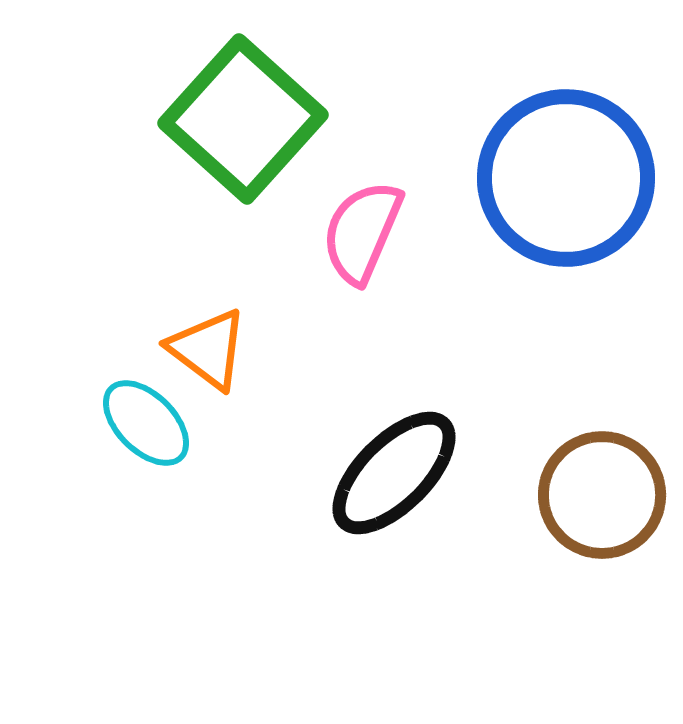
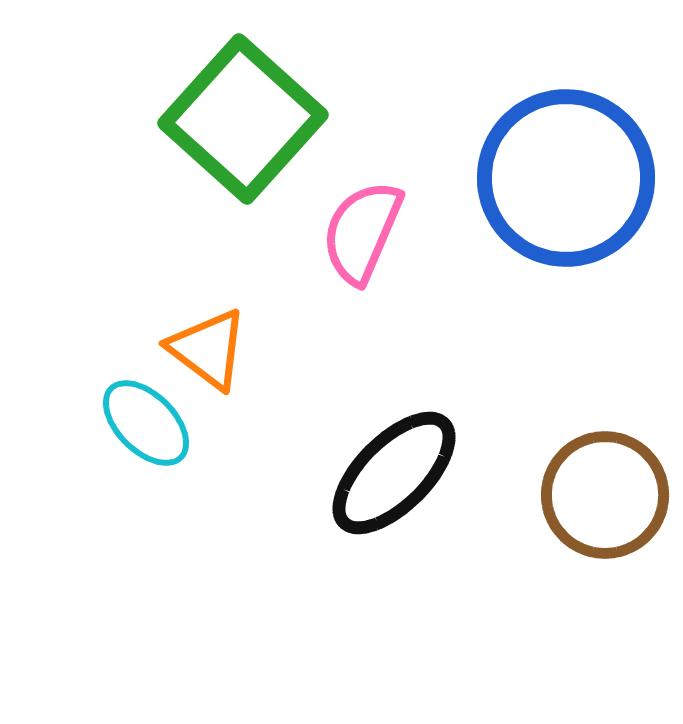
brown circle: moved 3 px right
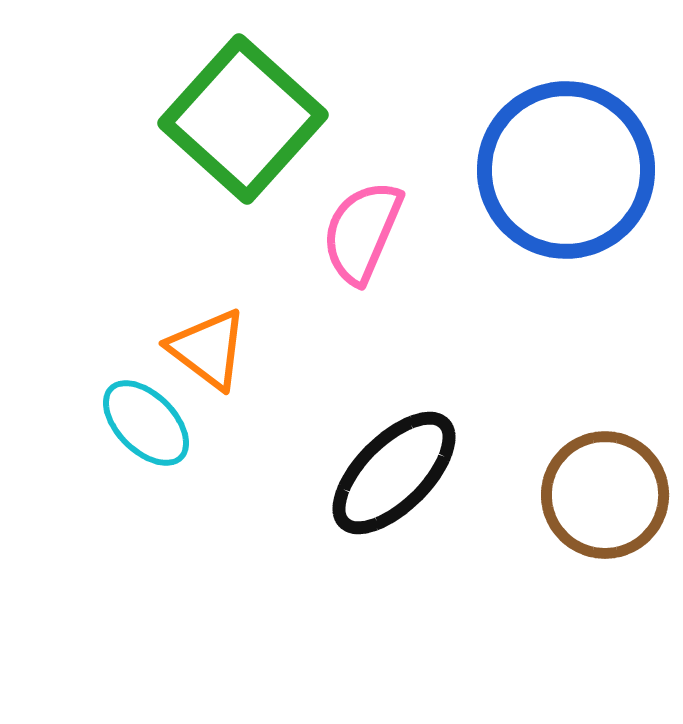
blue circle: moved 8 px up
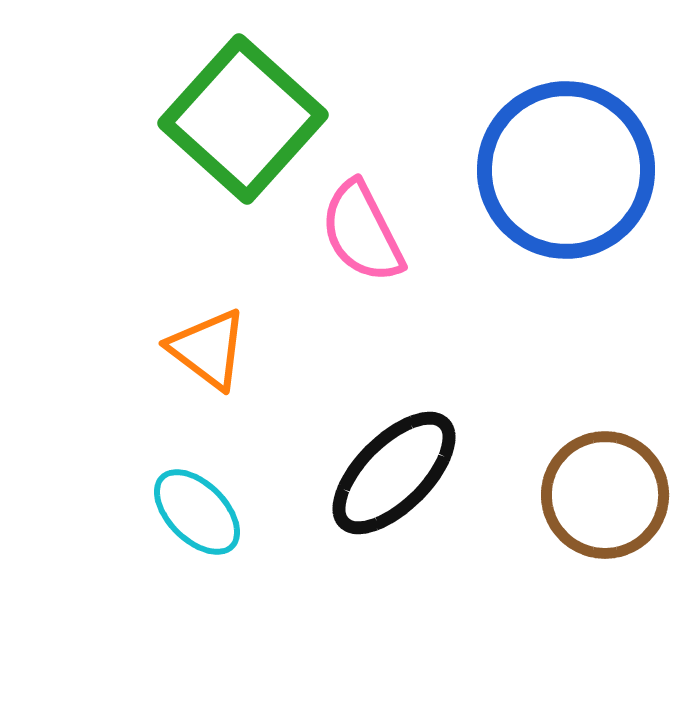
pink semicircle: rotated 50 degrees counterclockwise
cyan ellipse: moved 51 px right, 89 px down
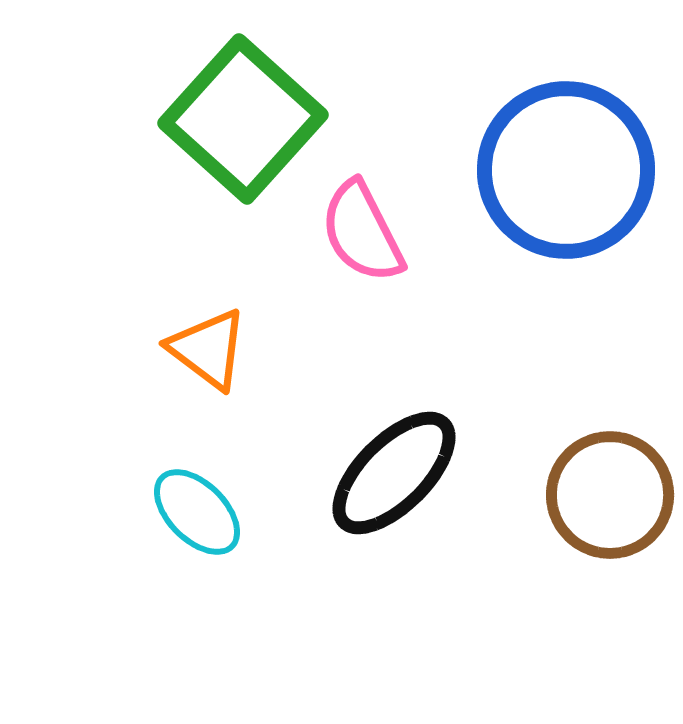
brown circle: moved 5 px right
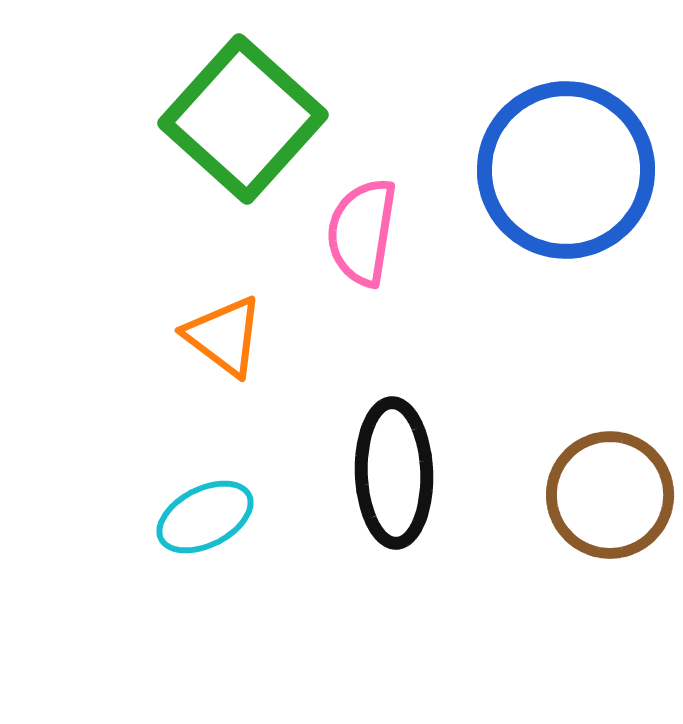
pink semicircle: rotated 36 degrees clockwise
orange triangle: moved 16 px right, 13 px up
black ellipse: rotated 47 degrees counterclockwise
cyan ellipse: moved 8 px right, 5 px down; rotated 72 degrees counterclockwise
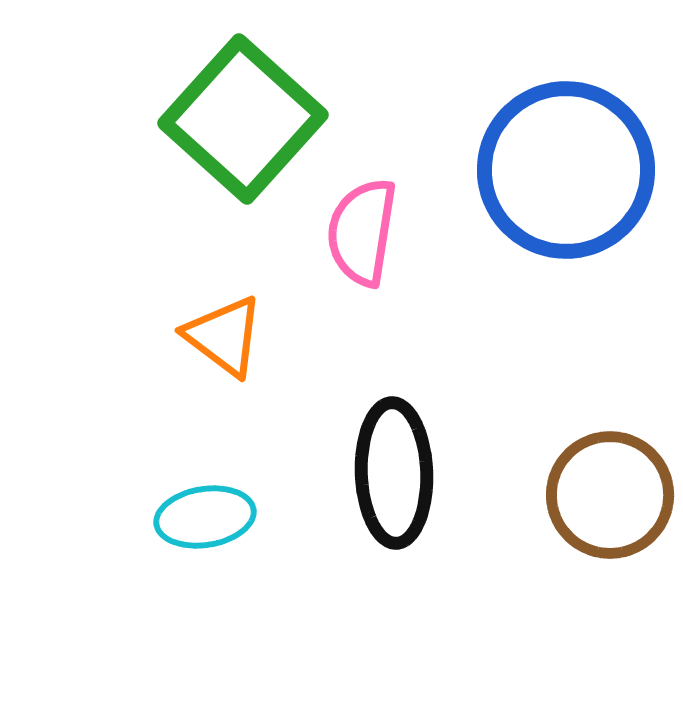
cyan ellipse: rotated 18 degrees clockwise
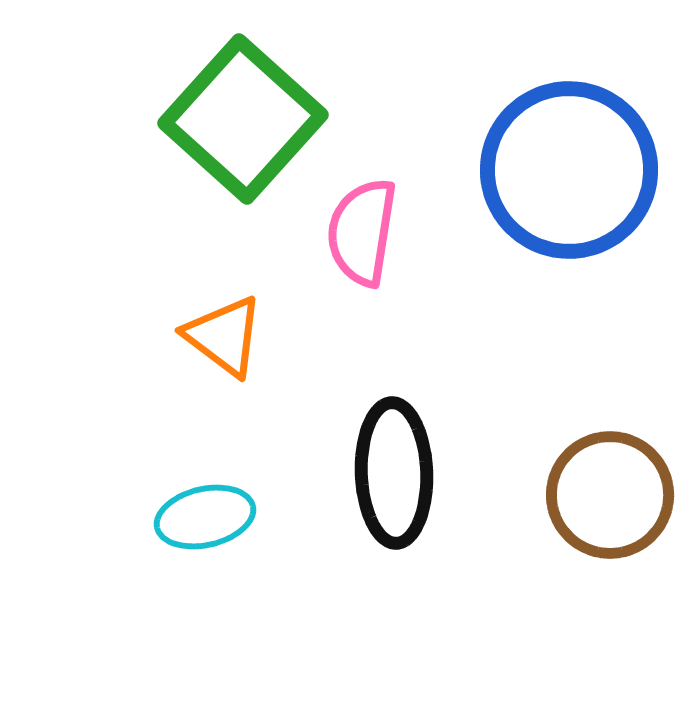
blue circle: moved 3 px right
cyan ellipse: rotated 4 degrees counterclockwise
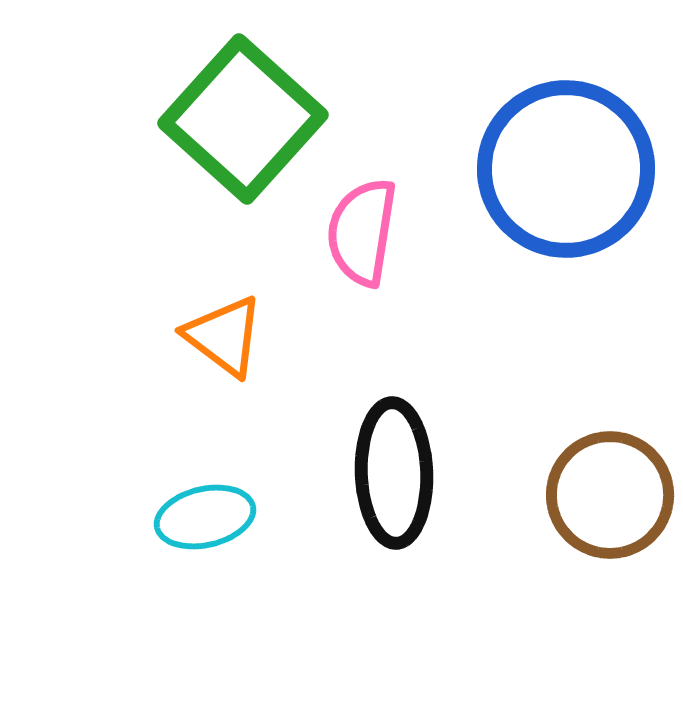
blue circle: moved 3 px left, 1 px up
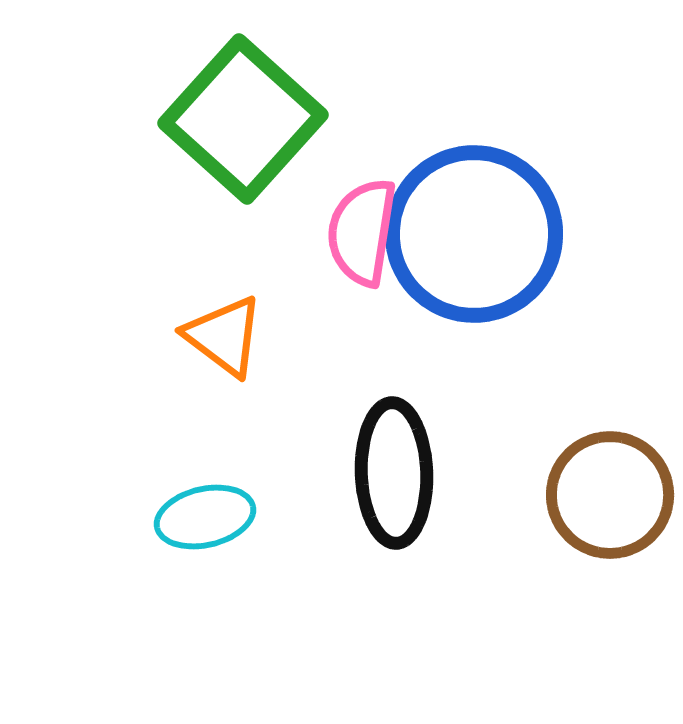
blue circle: moved 92 px left, 65 px down
